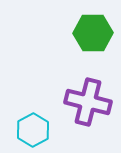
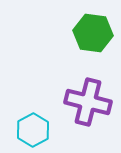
green hexagon: rotated 9 degrees clockwise
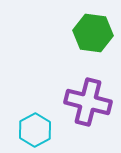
cyan hexagon: moved 2 px right
